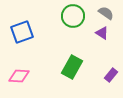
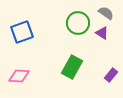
green circle: moved 5 px right, 7 px down
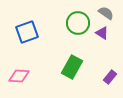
blue square: moved 5 px right
purple rectangle: moved 1 px left, 2 px down
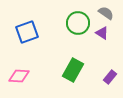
green rectangle: moved 1 px right, 3 px down
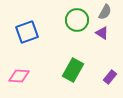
gray semicircle: moved 1 px left, 1 px up; rotated 84 degrees clockwise
green circle: moved 1 px left, 3 px up
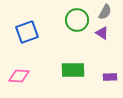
green rectangle: rotated 60 degrees clockwise
purple rectangle: rotated 48 degrees clockwise
